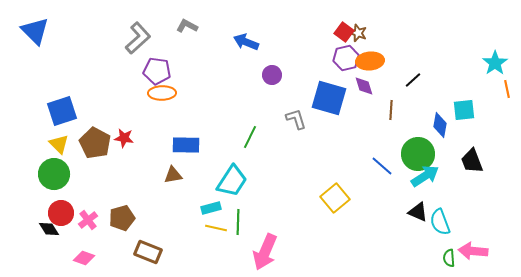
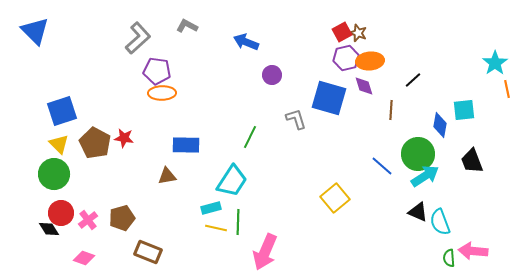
red square at (344, 32): moved 2 px left; rotated 24 degrees clockwise
brown triangle at (173, 175): moved 6 px left, 1 px down
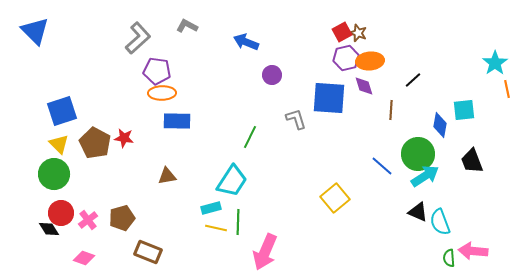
blue square at (329, 98): rotated 12 degrees counterclockwise
blue rectangle at (186, 145): moved 9 px left, 24 px up
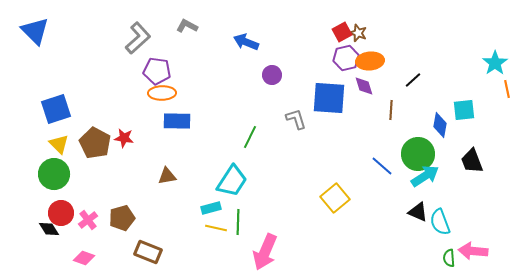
blue square at (62, 111): moved 6 px left, 2 px up
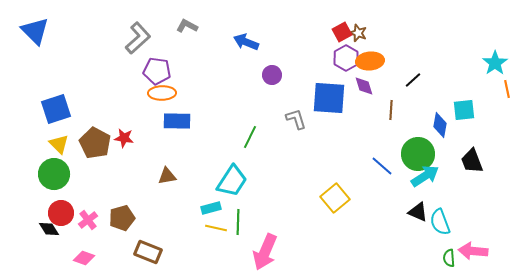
purple hexagon at (346, 58): rotated 15 degrees counterclockwise
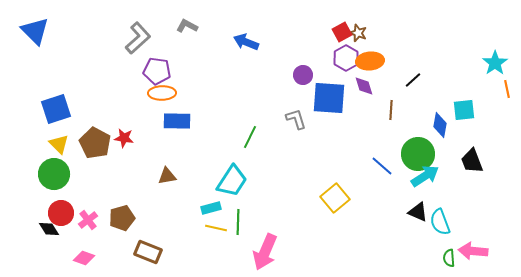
purple circle at (272, 75): moved 31 px right
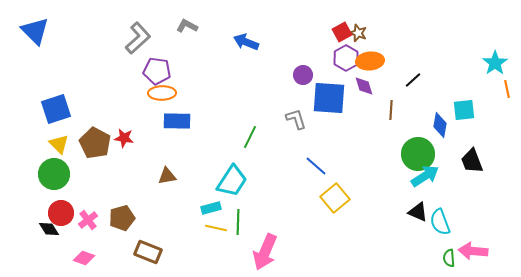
blue line at (382, 166): moved 66 px left
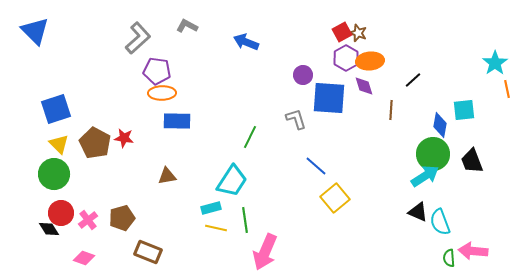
green circle at (418, 154): moved 15 px right
green line at (238, 222): moved 7 px right, 2 px up; rotated 10 degrees counterclockwise
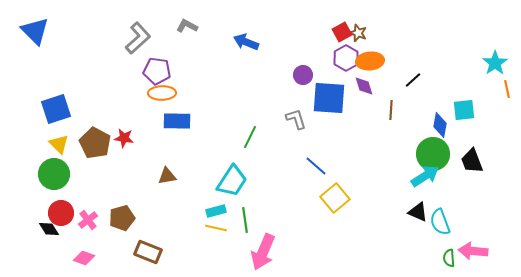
cyan rectangle at (211, 208): moved 5 px right, 3 px down
pink arrow at (265, 252): moved 2 px left
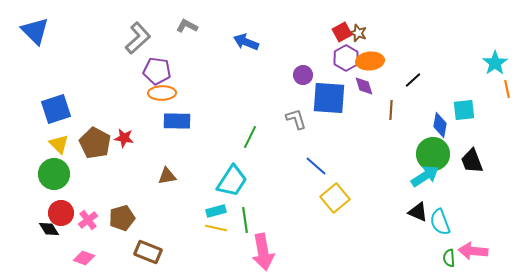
pink arrow at (263, 252): rotated 33 degrees counterclockwise
